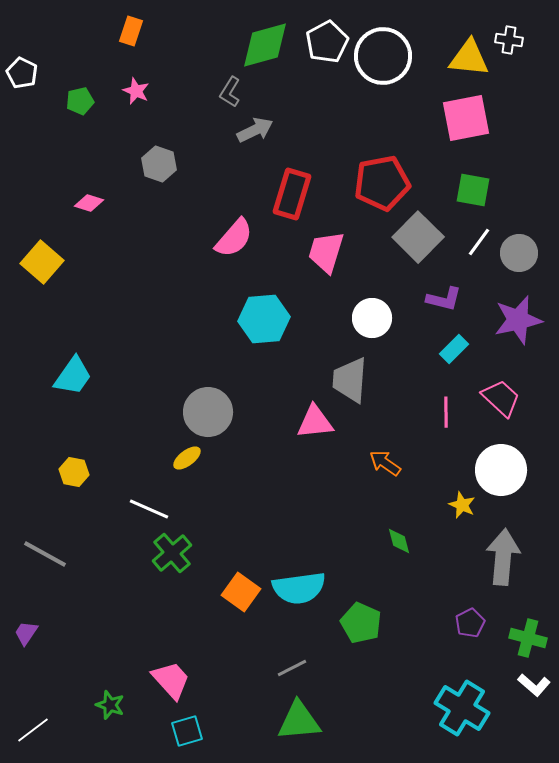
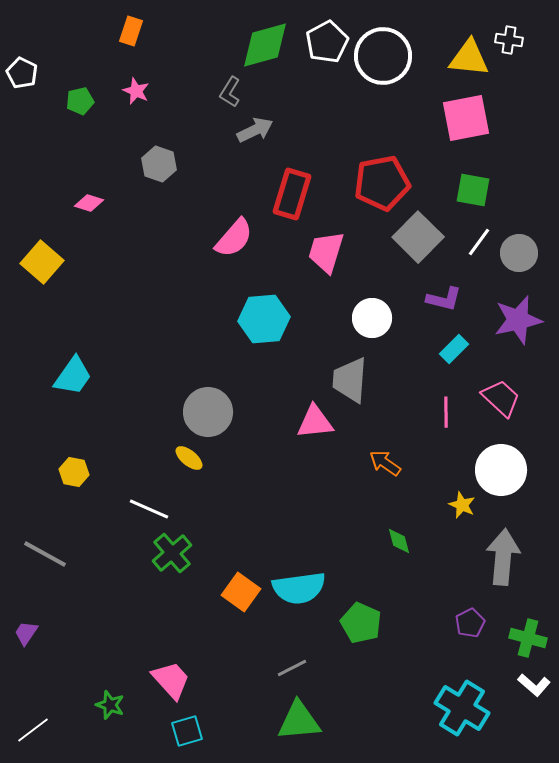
yellow ellipse at (187, 458): moved 2 px right; rotated 76 degrees clockwise
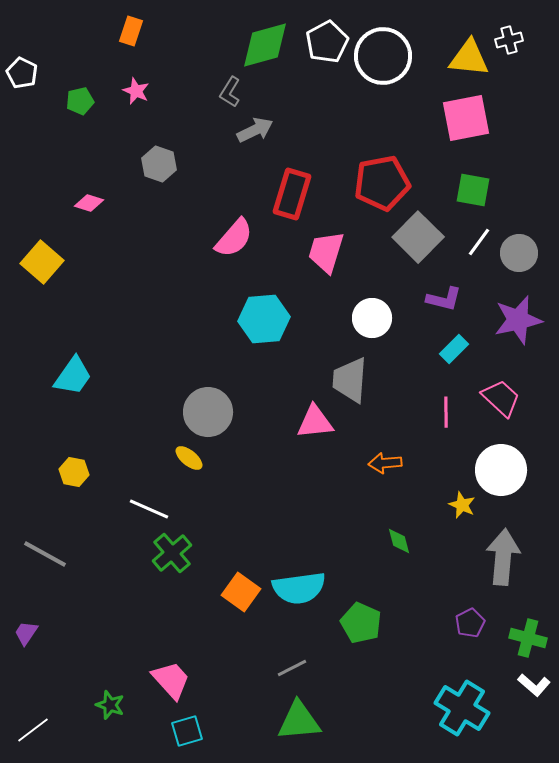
white cross at (509, 40): rotated 24 degrees counterclockwise
orange arrow at (385, 463): rotated 40 degrees counterclockwise
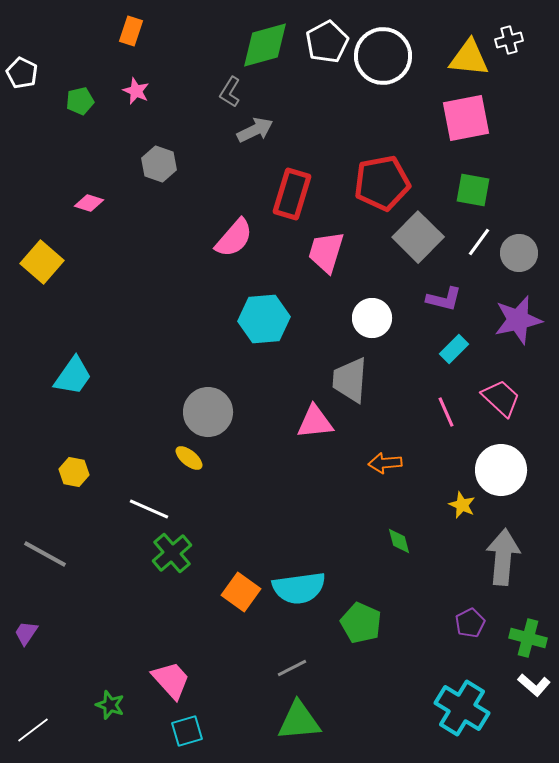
pink line at (446, 412): rotated 24 degrees counterclockwise
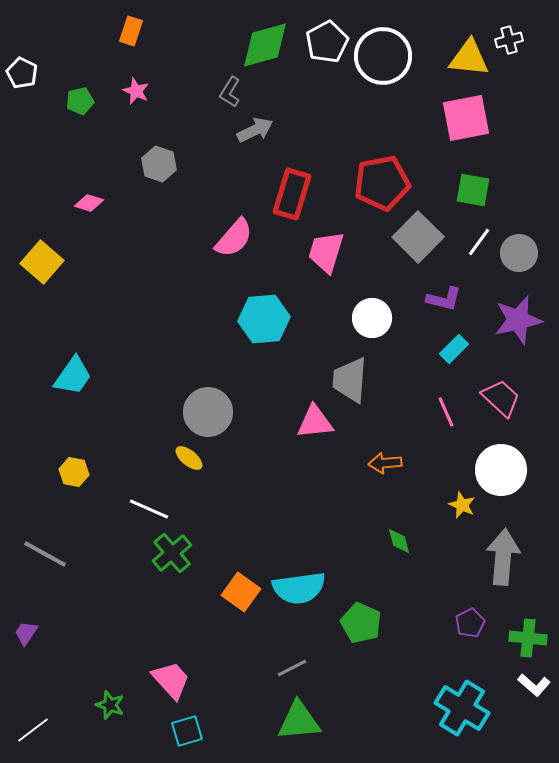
green cross at (528, 638): rotated 9 degrees counterclockwise
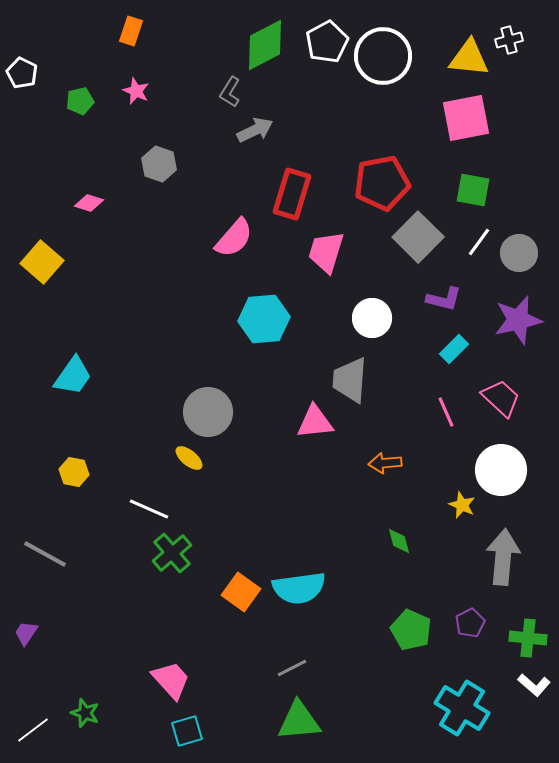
green diamond at (265, 45): rotated 12 degrees counterclockwise
green pentagon at (361, 623): moved 50 px right, 7 px down
green star at (110, 705): moved 25 px left, 8 px down
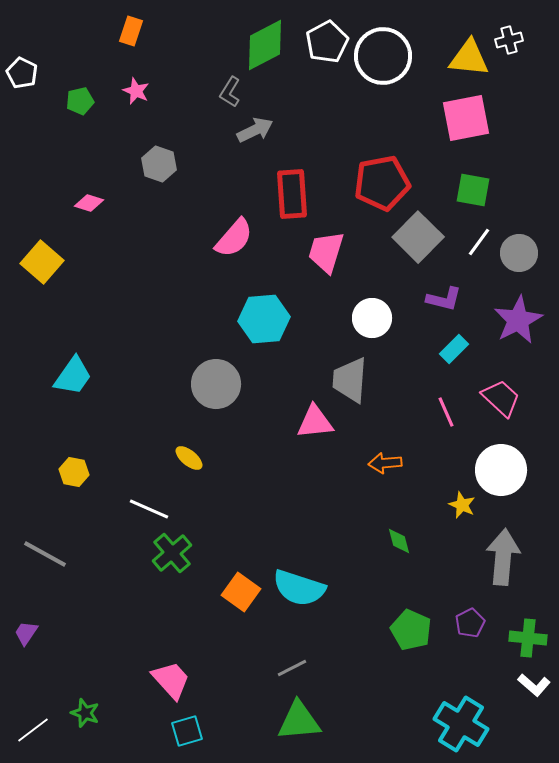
red rectangle at (292, 194): rotated 21 degrees counterclockwise
purple star at (518, 320): rotated 15 degrees counterclockwise
gray circle at (208, 412): moved 8 px right, 28 px up
cyan semicircle at (299, 588): rotated 26 degrees clockwise
cyan cross at (462, 708): moved 1 px left, 16 px down
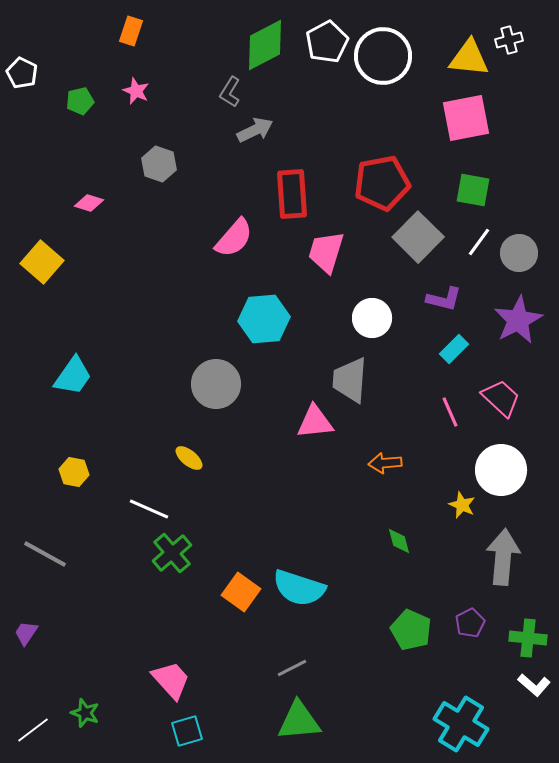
pink line at (446, 412): moved 4 px right
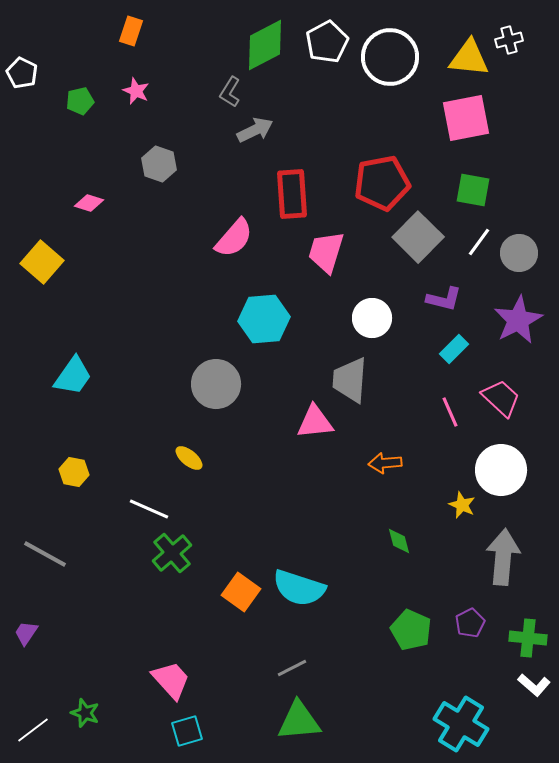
white circle at (383, 56): moved 7 px right, 1 px down
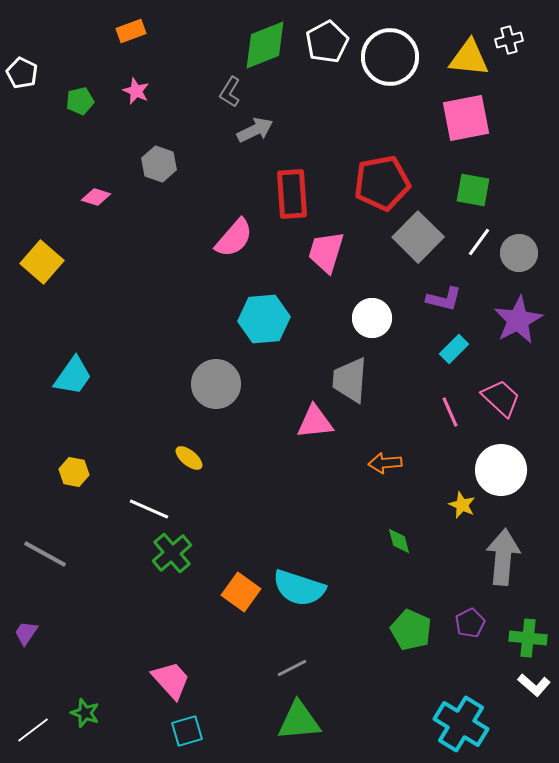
orange rectangle at (131, 31): rotated 52 degrees clockwise
green diamond at (265, 45): rotated 6 degrees clockwise
pink diamond at (89, 203): moved 7 px right, 6 px up
